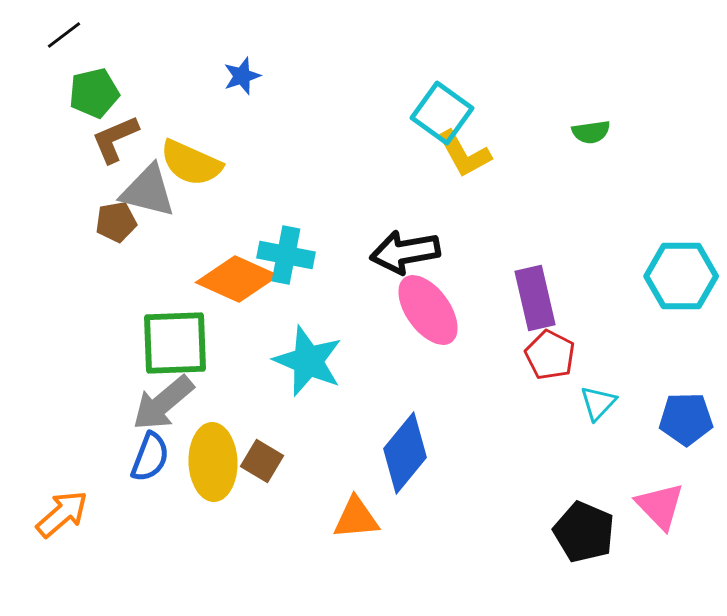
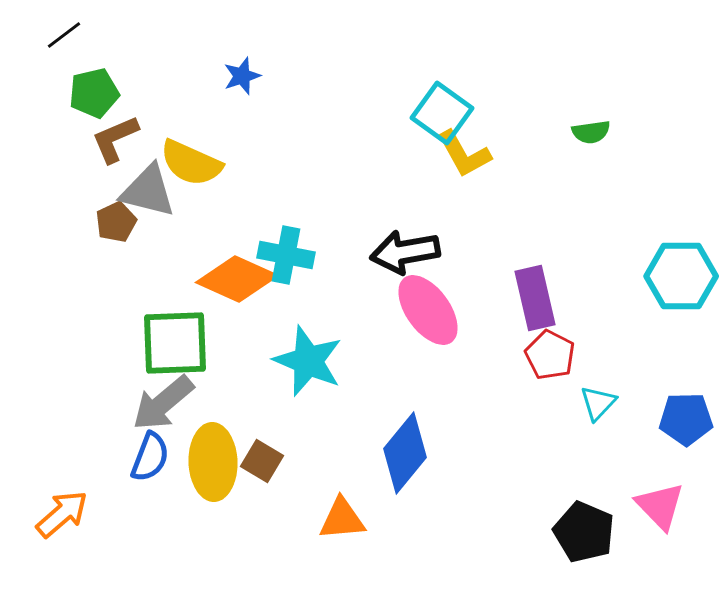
brown pentagon: rotated 15 degrees counterclockwise
orange triangle: moved 14 px left, 1 px down
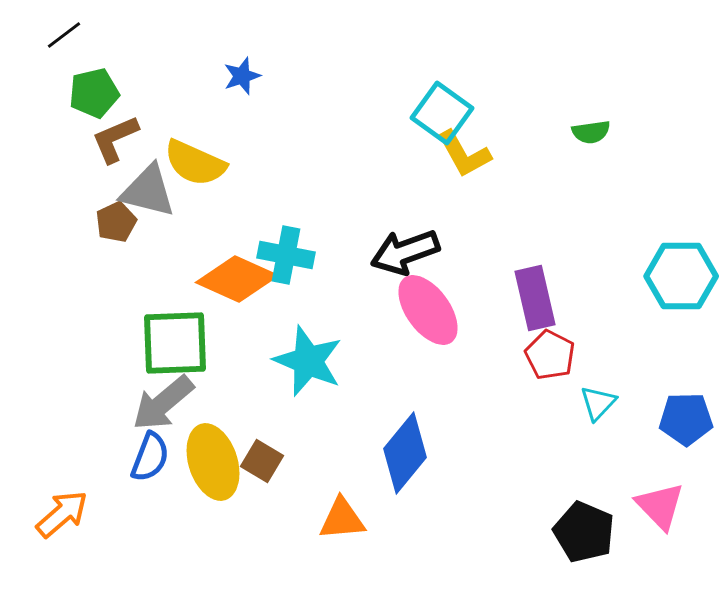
yellow semicircle: moved 4 px right
black arrow: rotated 10 degrees counterclockwise
yellow ellipse: rotated 16 degrees counterclockwise
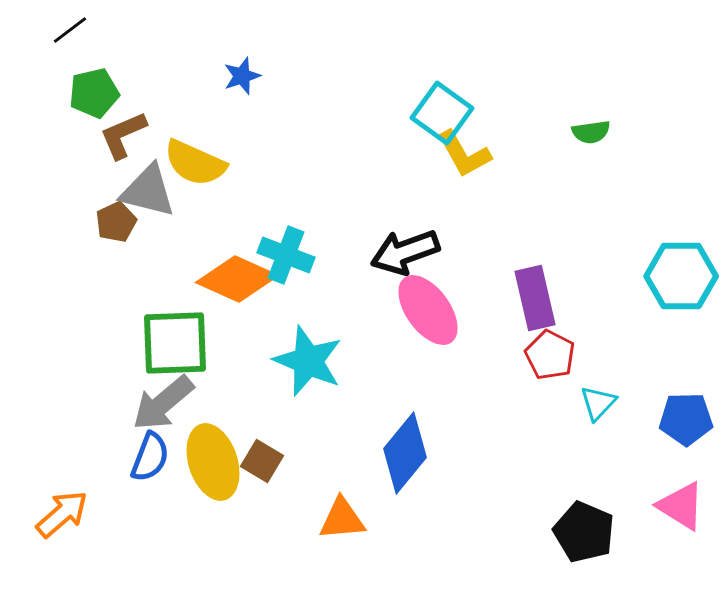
black line: moved 6 px right, 5 px up
brown L-shape: moved 8 px right, 4 px up
cyan cross: rotated 10 degrees clockwise
pink triangle: moved 21 px right; rotated 14 degrees counterclockwise
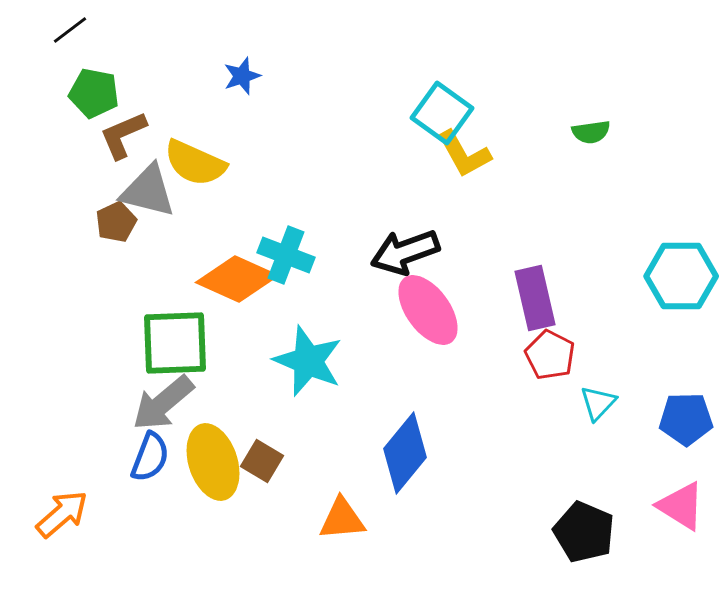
green pentagon: rotated 24 degrees clockwise
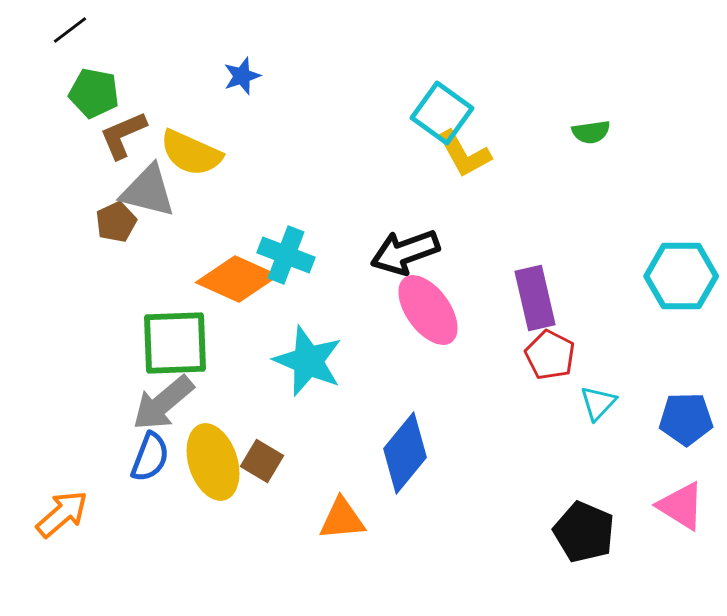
yellow semicircle: moved 4 px left, 10 px up
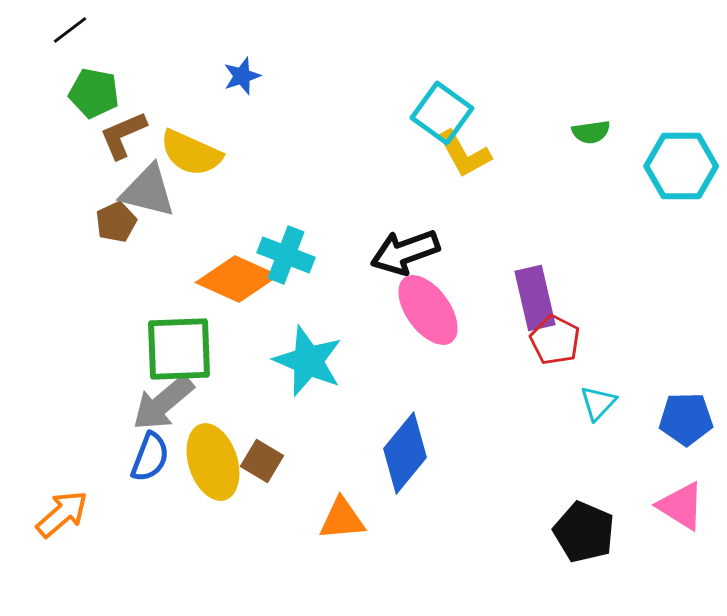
cyan hexagon: moved 110 px up
green square: moved 4 px right, 6 px down
red pentagon: moved 5 px right, 15 px up
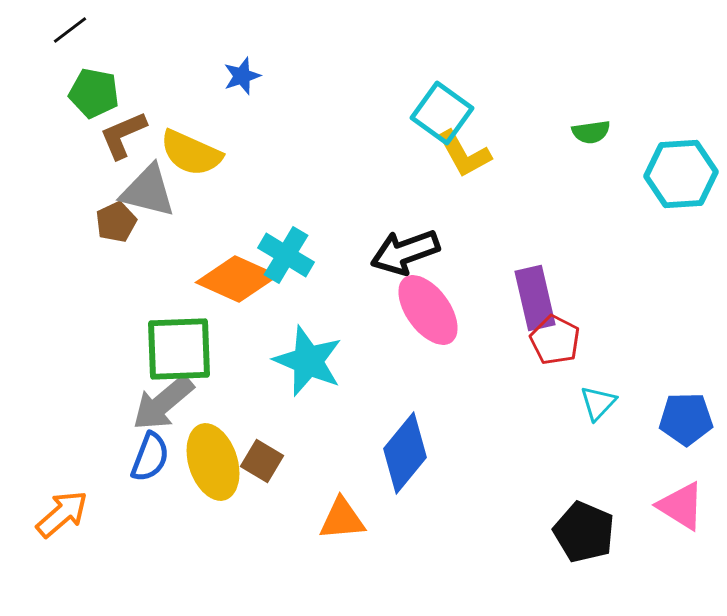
cyan hexagon: moved 8 px down; rotated 4 degrees counterclockwise
cyan cross: rotated 10 degrees clockwise
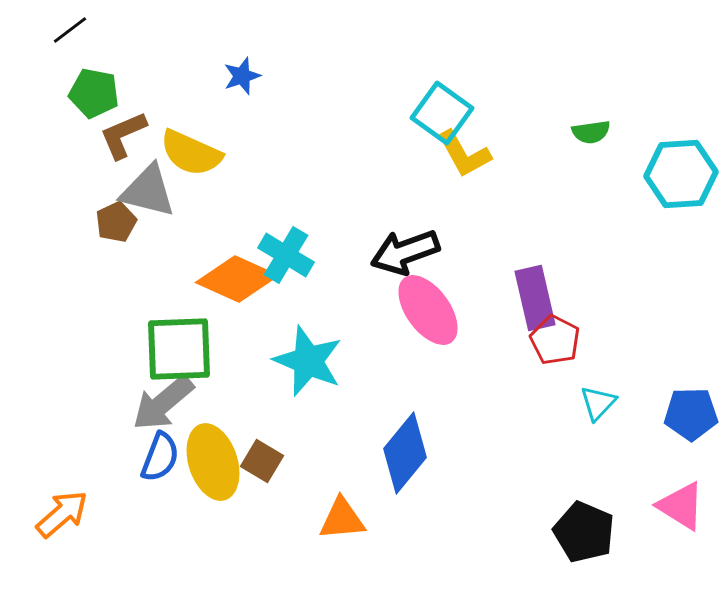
blue pentagon: moved 5 px right, 5 px up
blue semicircle: moved 10 px right
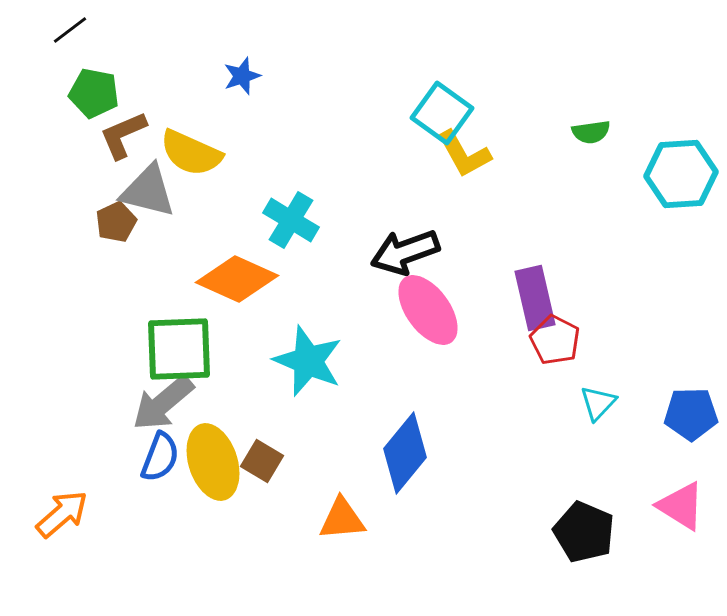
cyan cross: moved 5 px right, 35 px up
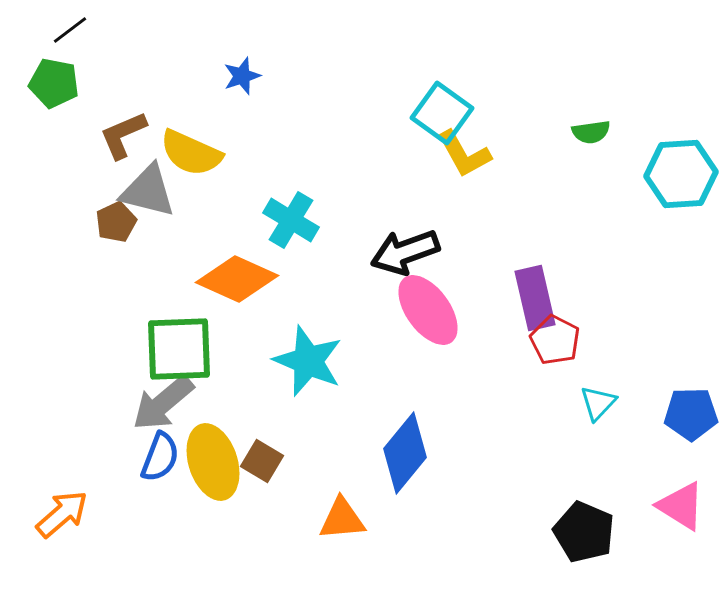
green pentagon: moved 40 px left, 10 px up
